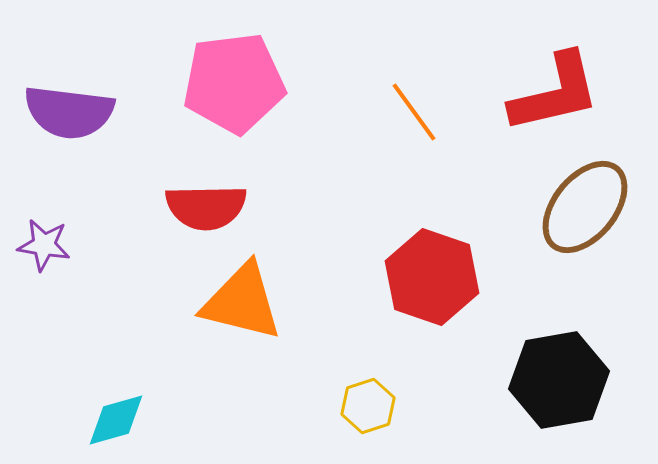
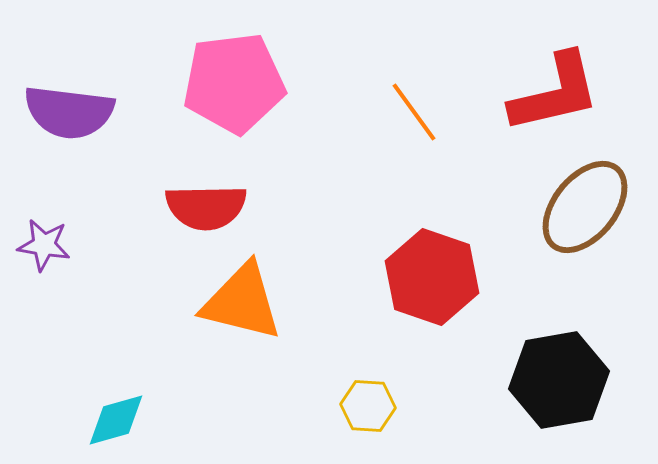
yellow hexagon: rotated 22 degrees clockwise
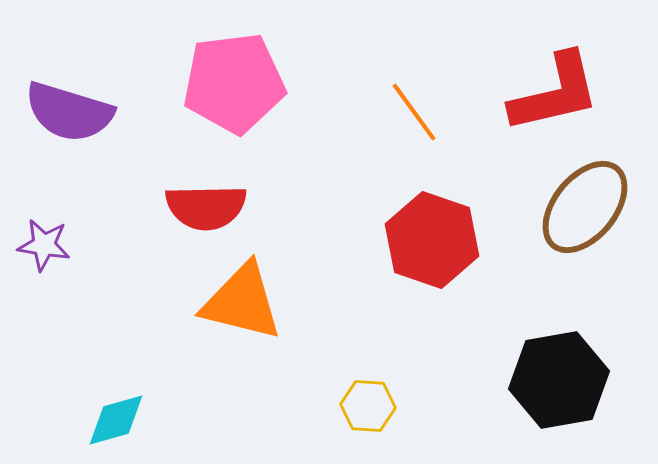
purple semicircle: rotated 10 degrees clockwise
red hexagon: moved 37 px up
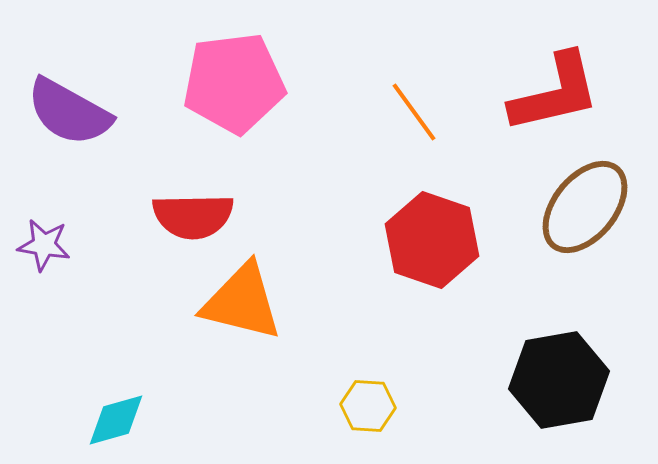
purple semicircle: rotated 12 degrees clockwise
red semicircle: moved 13 px left, 9 px down
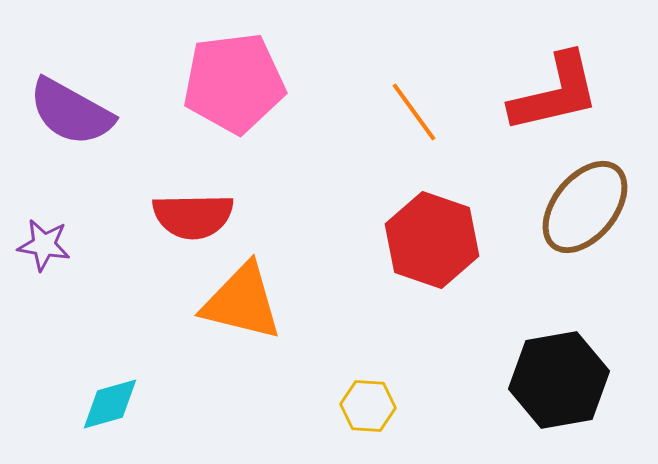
purple semicircle: moved 2 px right
cyan diamond: moved 6 px left, 16 px up
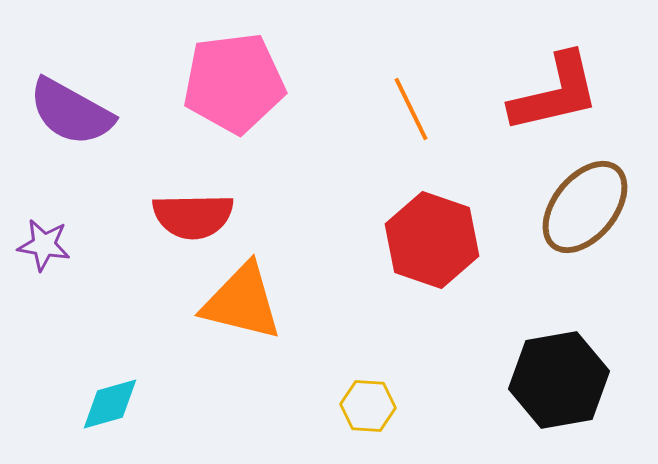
orange line: moved 3 px left, 3 px up; rotated 10 degrees clockwise
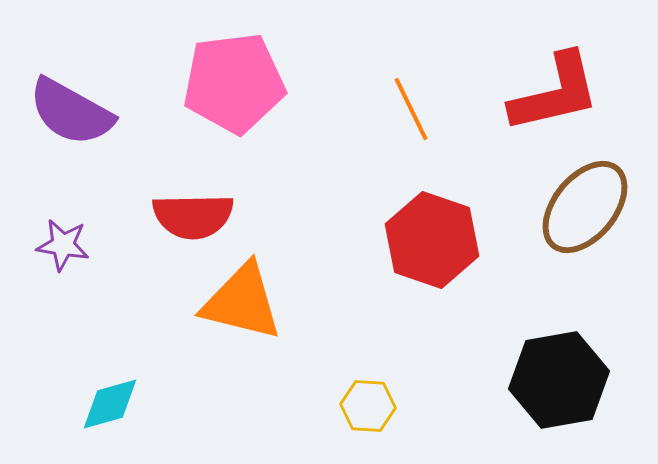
purple star: moved 19 px right
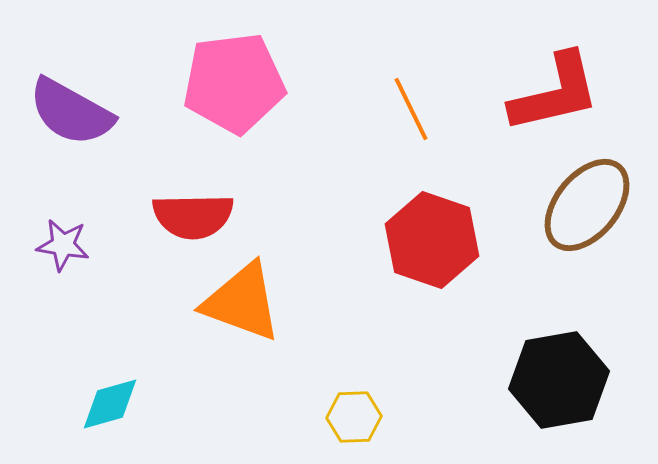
brown ellipse: moved 2 px right, 2 px up
orange triangle: rotated 6 degrees clockwise
yellow hexagon: moved 14 px left, 11 px down; rotated 6 degrees counterclockwise
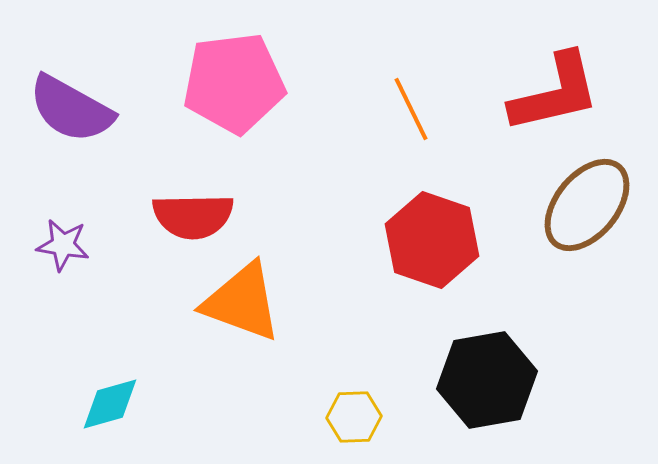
purple semicircle: moved 3 px up
black hexagon: moved 72 px left
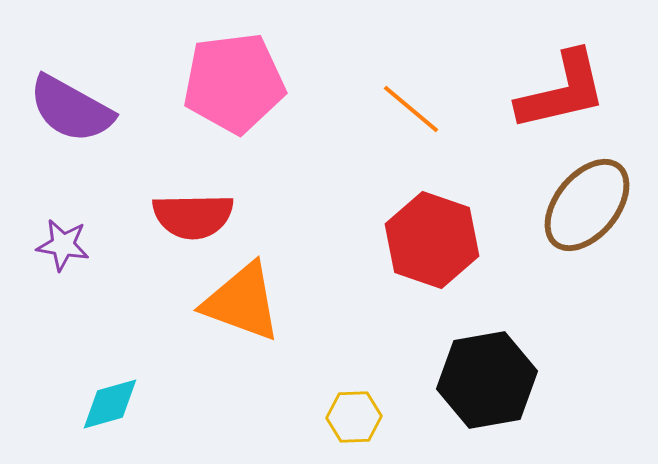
red L-shape: moved 7 px right, 2 px up
orange line: rotated 24 degrees counterclockwise
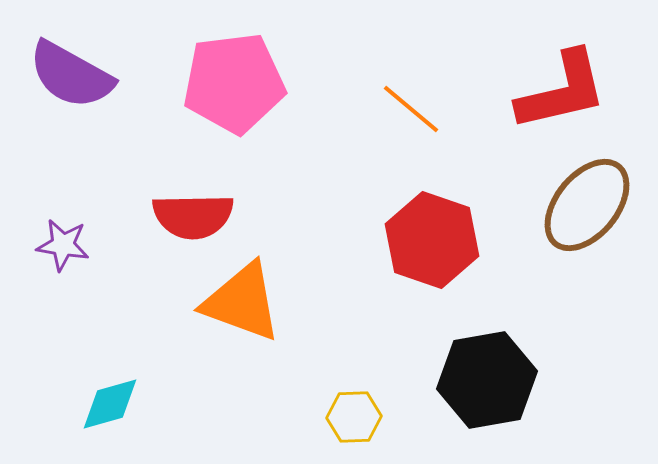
purple semicircle: moved 34 px up
